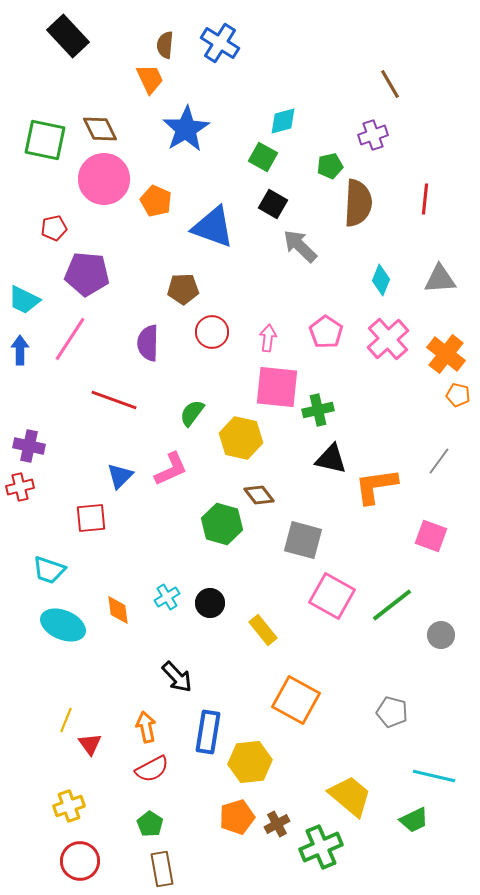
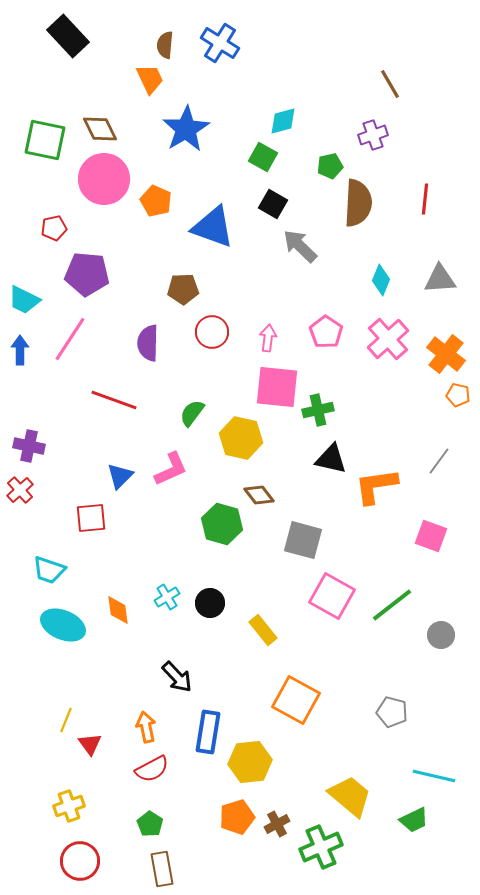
red cross at (20, 487): moved 3 px down; rotated 28 degrees counterclockwise
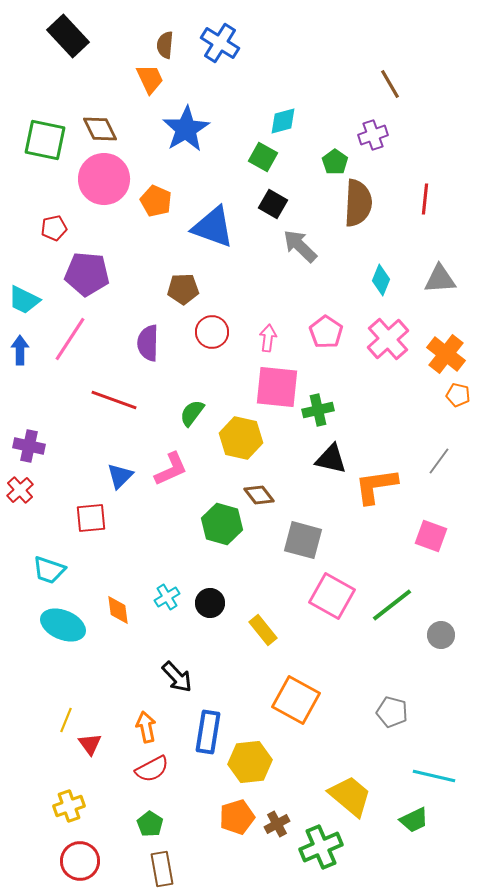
green pentagon at (330, 166): moved 5 px right, 4 px up; rotated 25 degrees counterclockwise
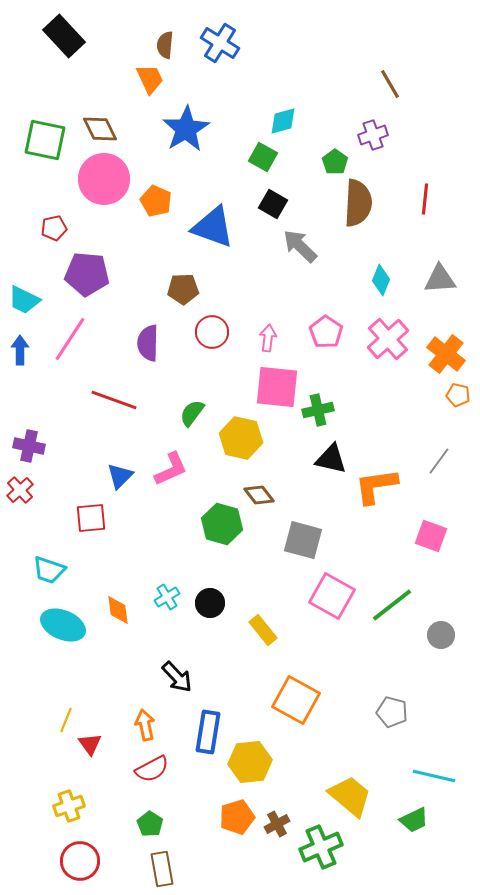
black rectangle at (68, 36): moved 4 px left
orange arrow at (146, 727): moved 1 px left, 2 px up
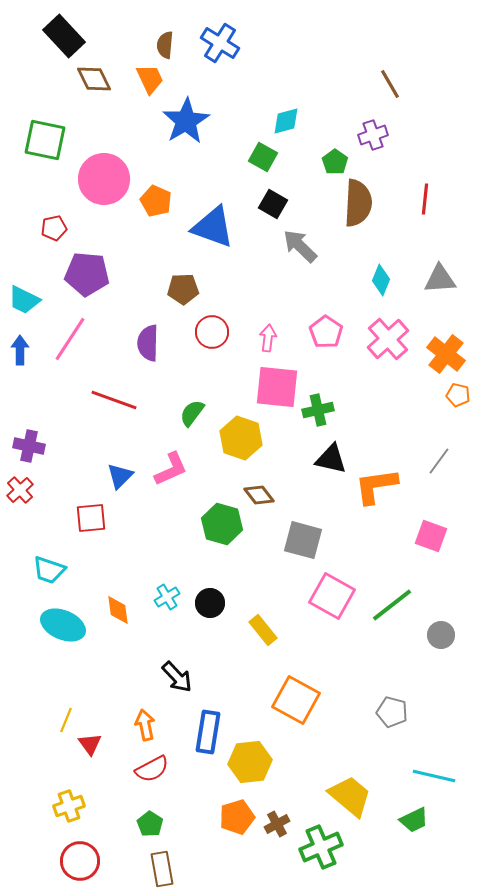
cyan diamond at (283, 121): moved 3 px right
brown diamond at (100, 129): moved 6 px left, 50 px up
blue star at (186, 129): moved 8 px up
yellow hexagon at (241, 438): rotated 6 degrees clockwise
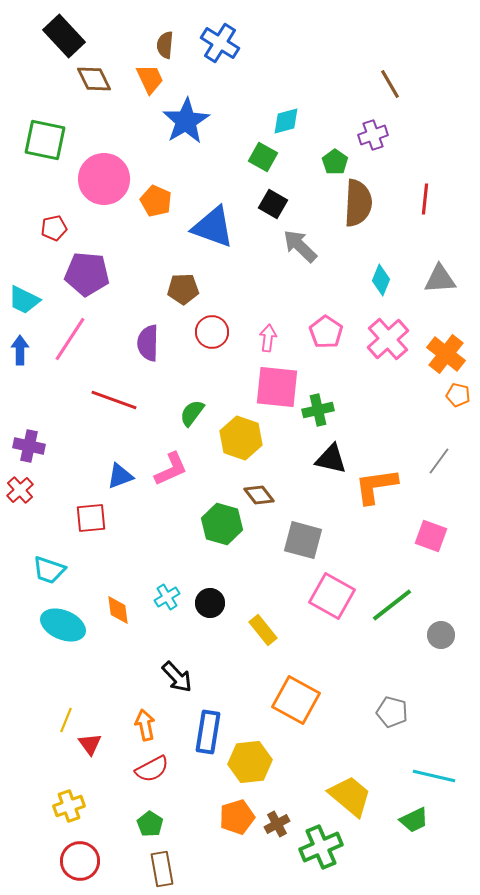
blue triangle at (120, 476): rotated 24 degrees clockwise
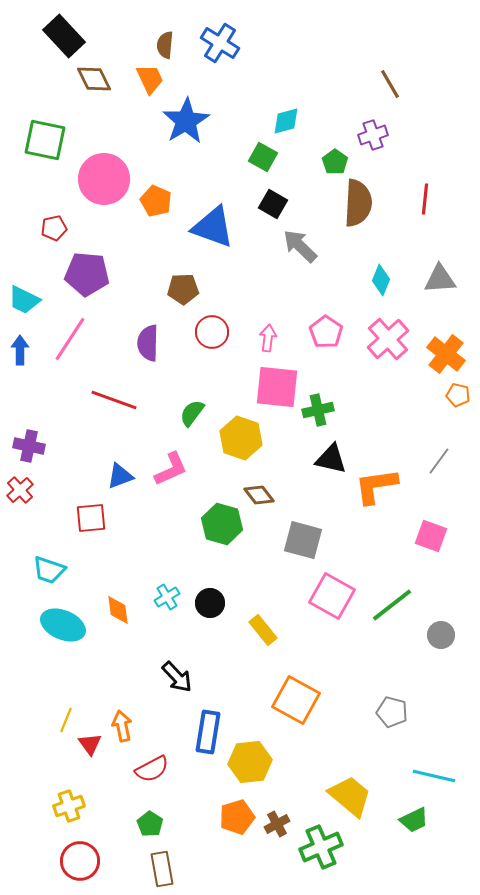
orange arrow at (145, 725): moved 23 px left, 1 px down
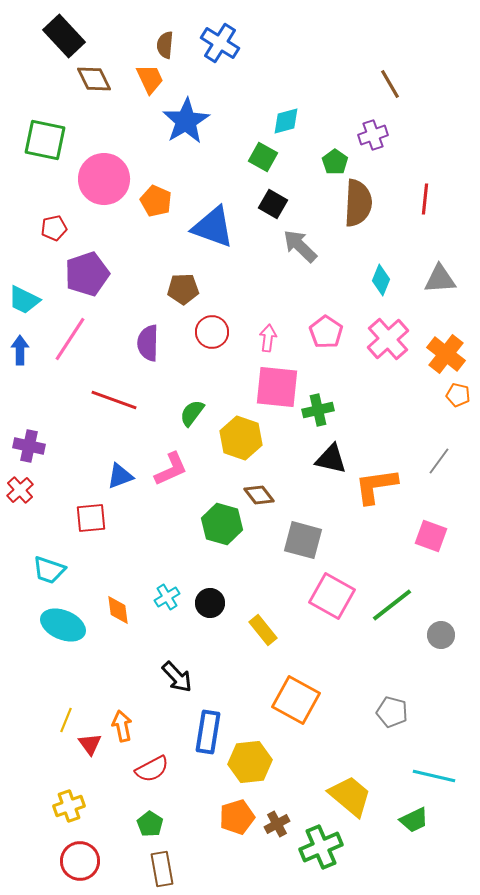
purple pentagon at (87, 274): rotated 24 degrees counterclockwise
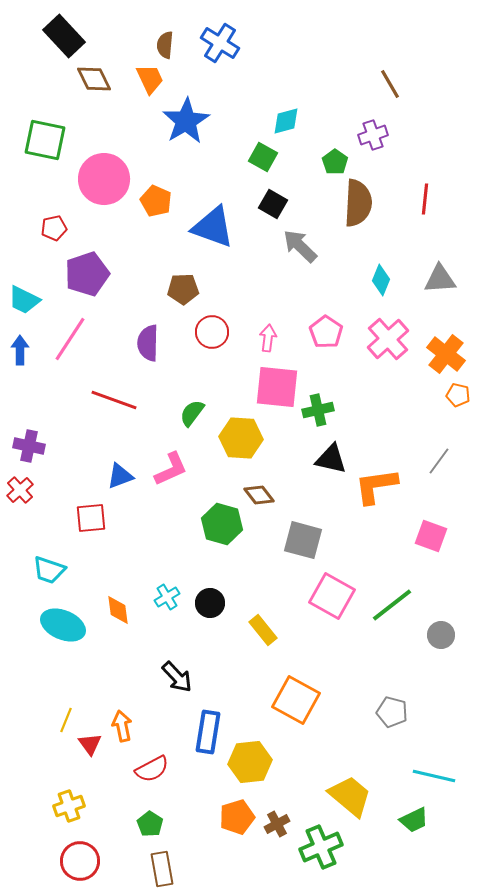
yellow hexagon at (241, 438): rotated 15 degrees counterclockwise
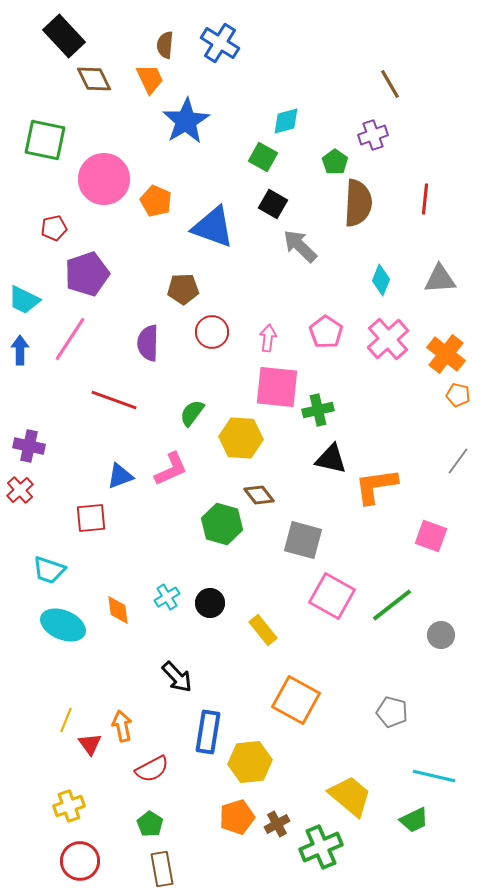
gray line at (439, 461): moved 19 px right
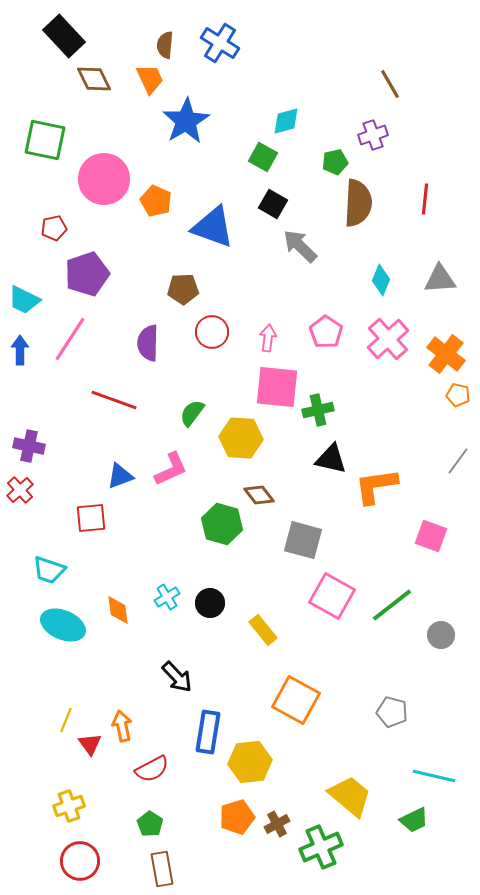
green pentagon at (335, 162): rotated 25 degrees clockwise
